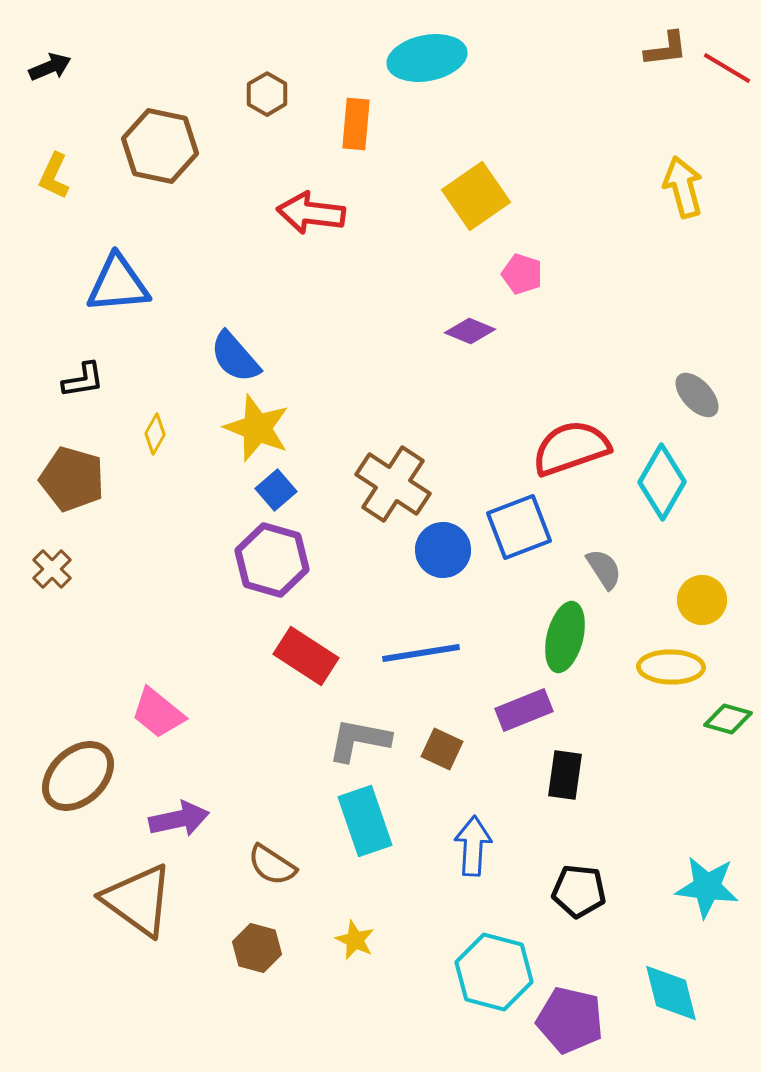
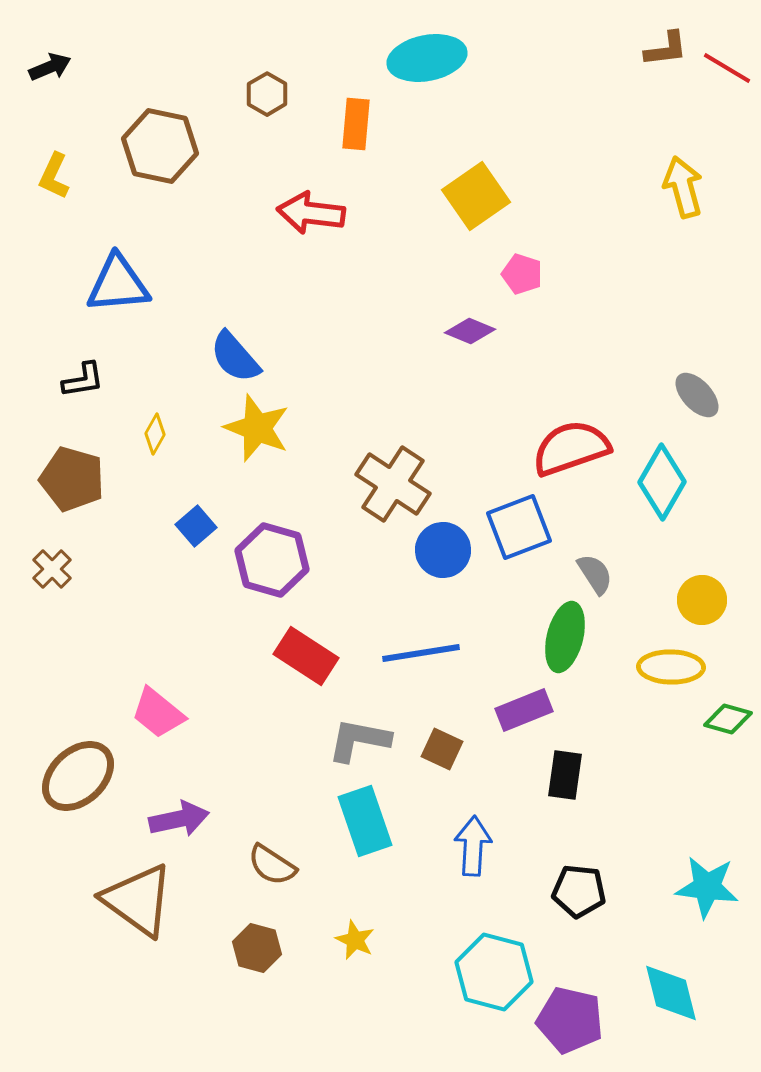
blue square at (276, 490): moved 80 px left, 36 px down
gray semicircle at (604, 569): moved 9 px left, 5 px down
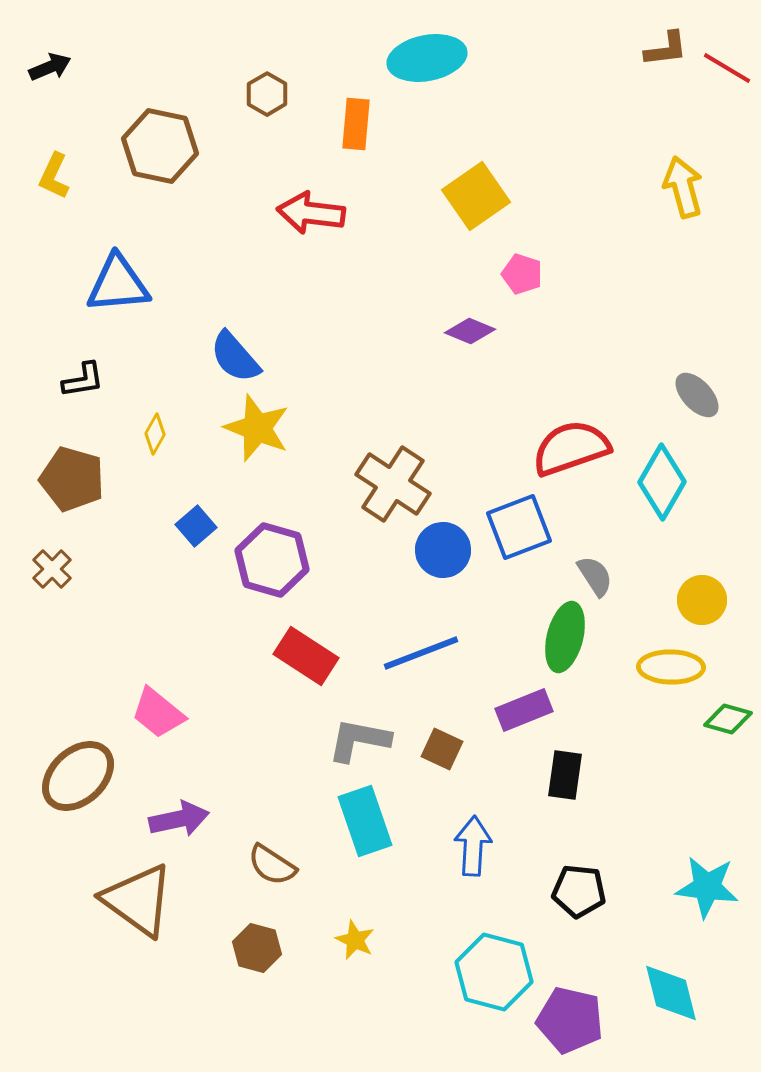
gray semicircle at (595, 574): moved 2 px down
blue line at (421, 653): rotated 12 degrees counterclockwise
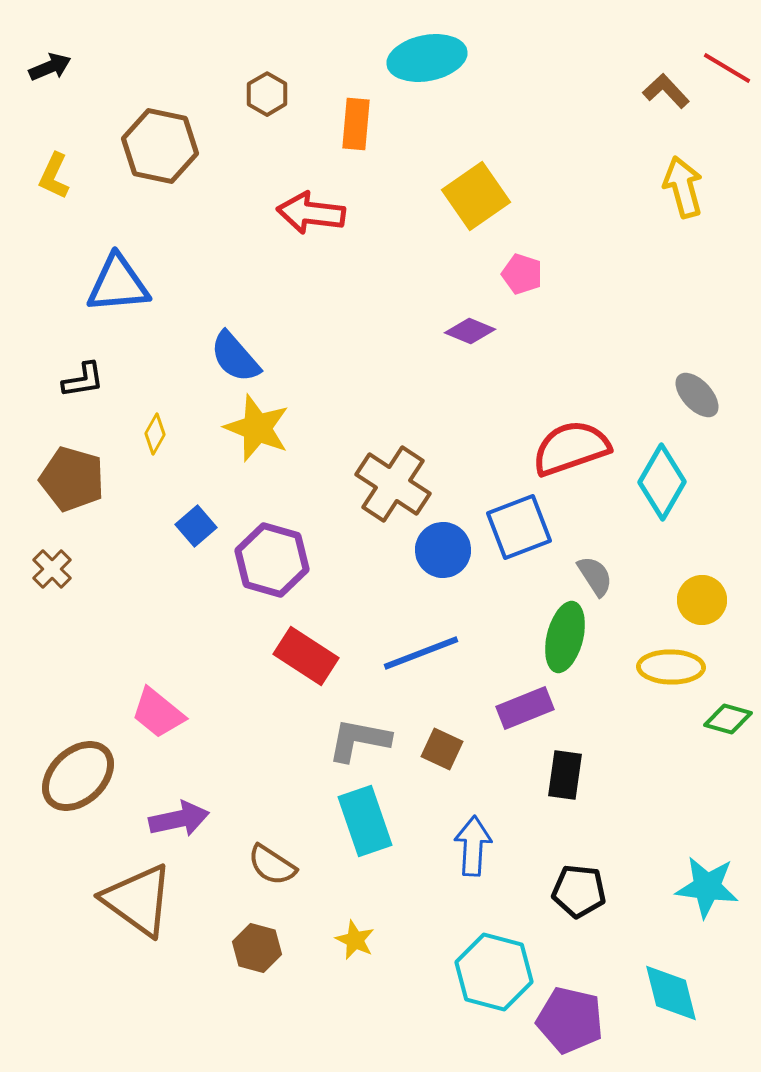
brown L-shape at (666, 49): moved 42 px down; rotated 126 degrees counterclockwise
purple rectangle at (524, 710): moved 1 px right, 2 px up
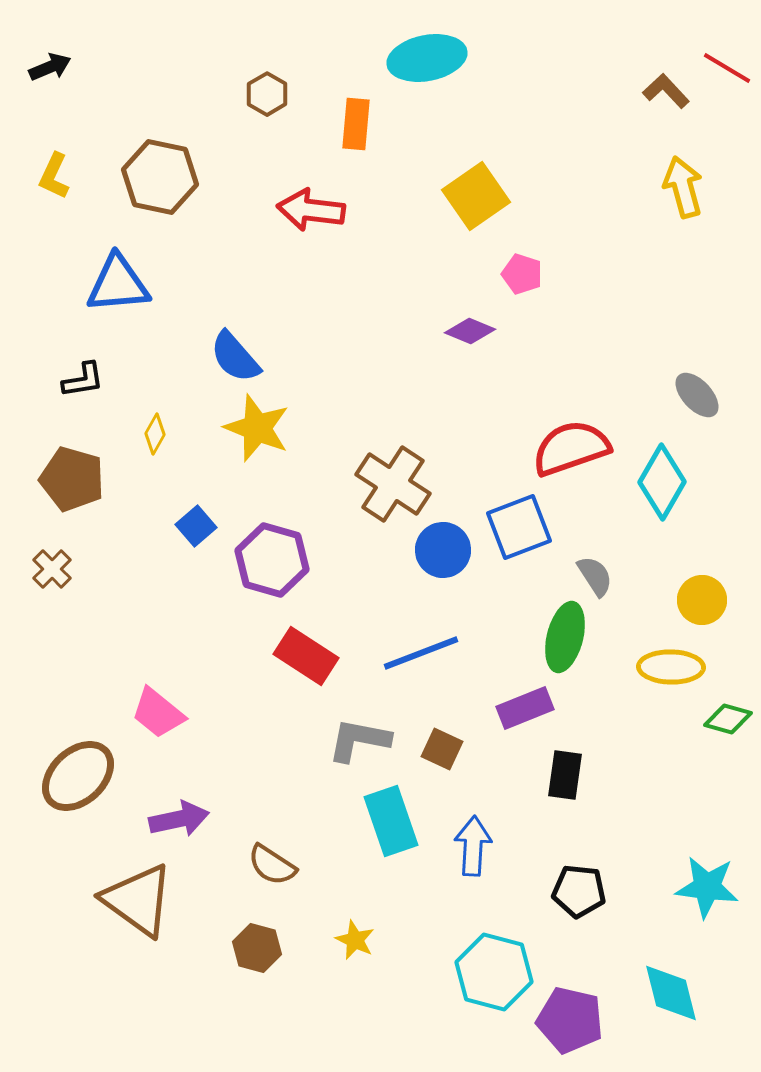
brown hexagon at (160, 146): moved 31 px down
red arrow at (311, 213): moved 3 px up
cyan rectangle at (365, 821): moved 26 px right
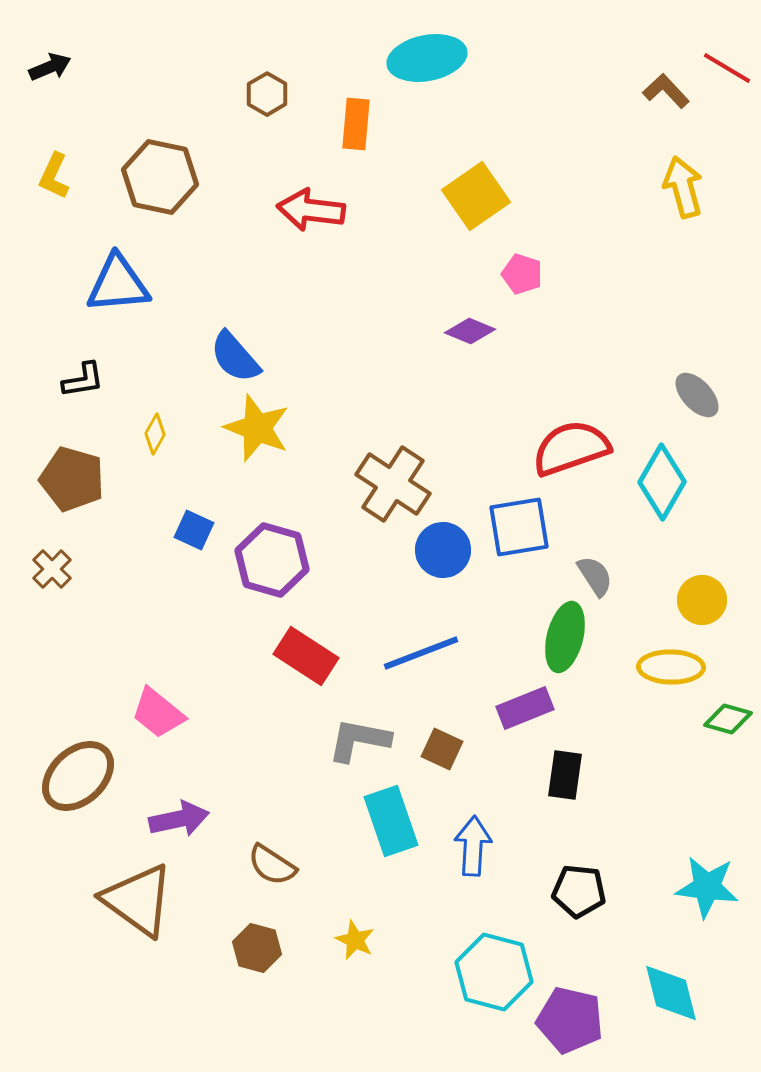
blue square at (196, 526): moved 2 px left, 4 px down; rotated 24 degrees counterclockwise
blue square at (519, 527): rotated 12 degrees clockwise
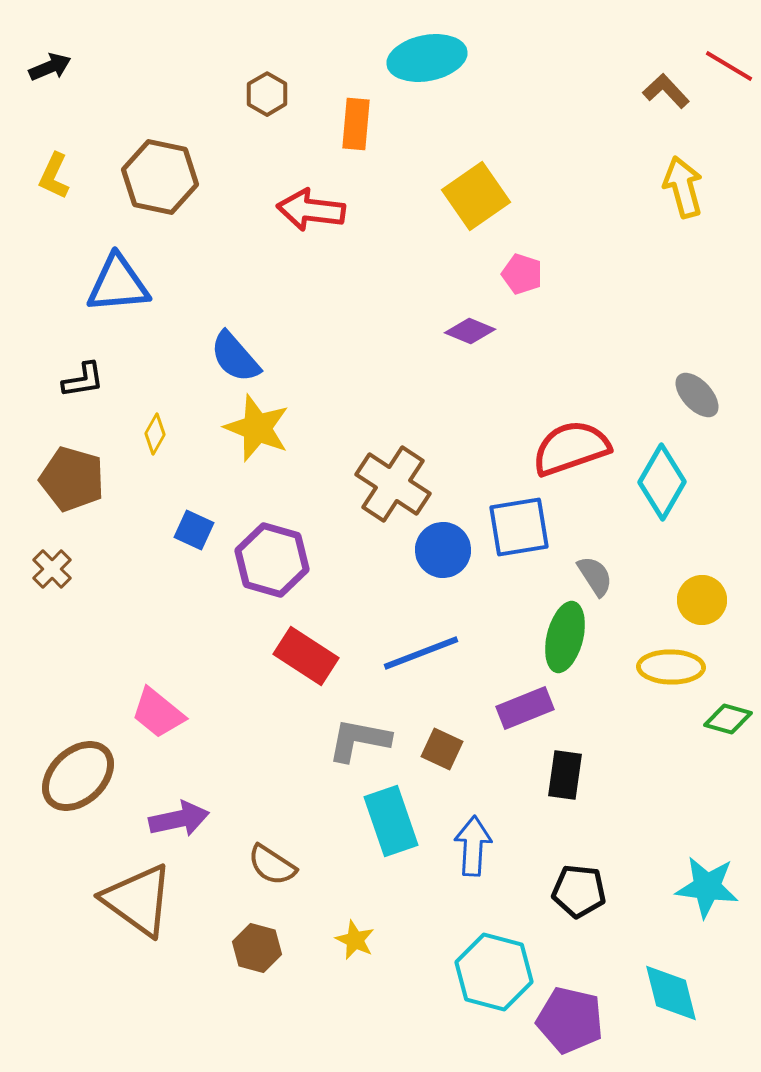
red line at (727, 68): moved 2 px right, 2 px up
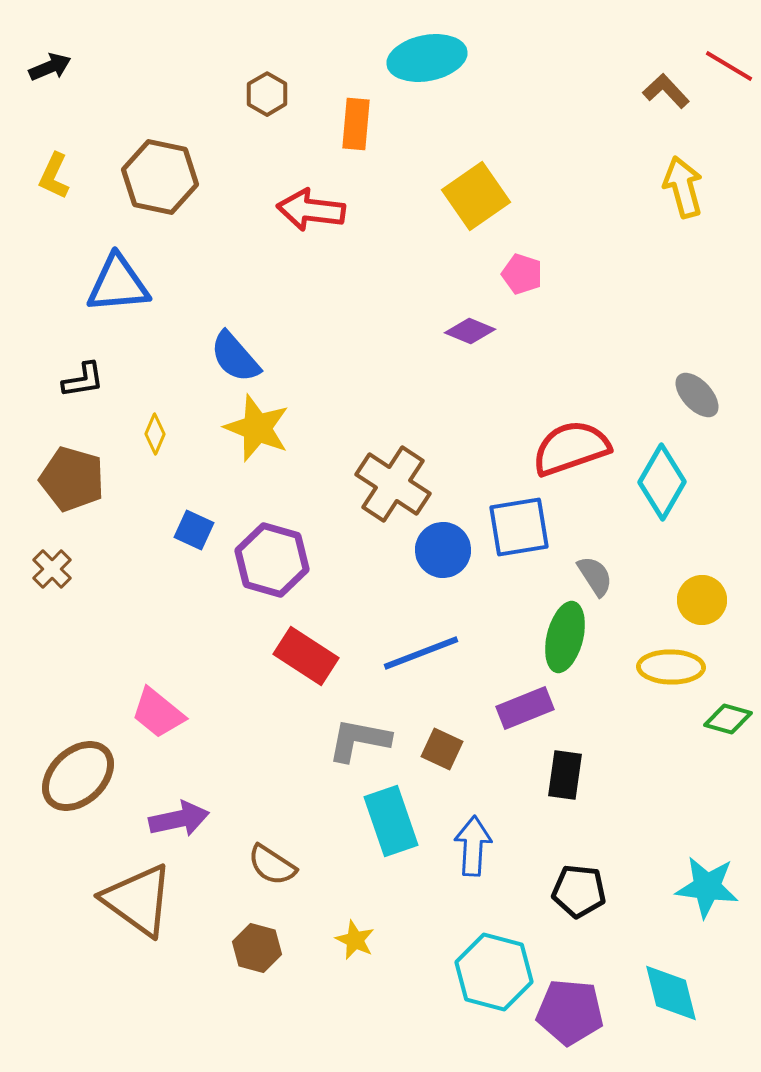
yellow diamond at (155, 434): rotated 6 degrees counterclockwise
purple pentagon at (570, 1020): moved 8 px up; rotated 8 degrees counterclockwise
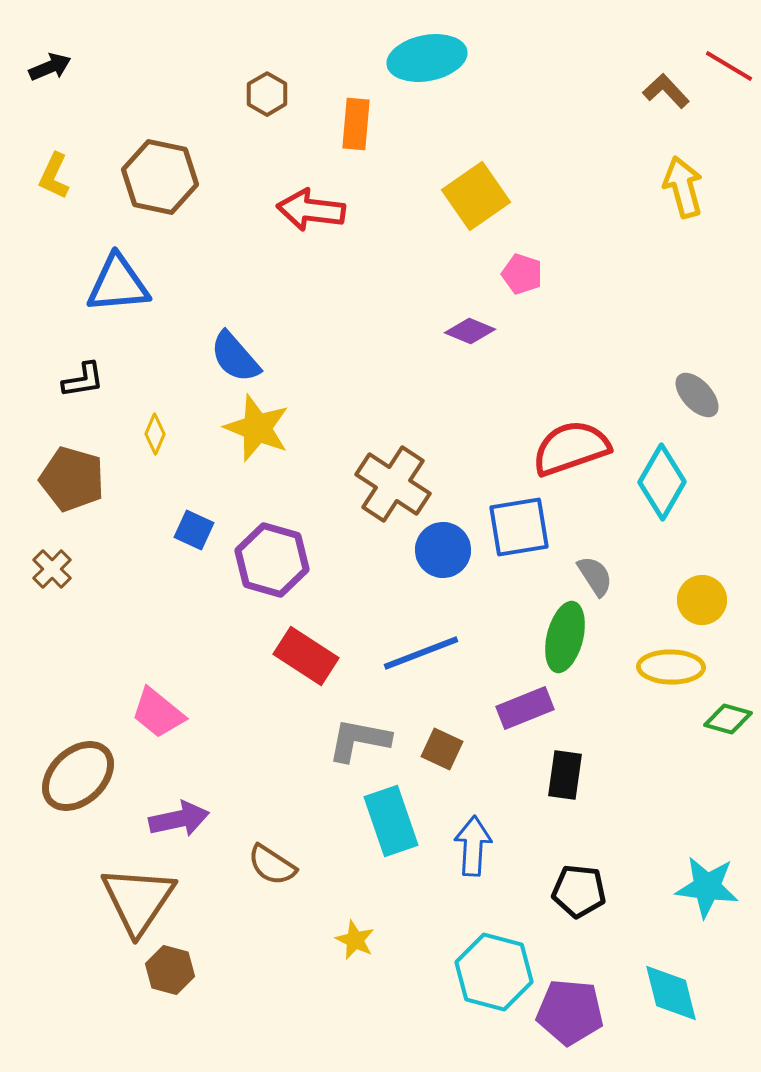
brown triangle at (138, 900): rotated 28 degrees clockwise
brown hexagon at (257, 948): moved 87 px left, 22 px down
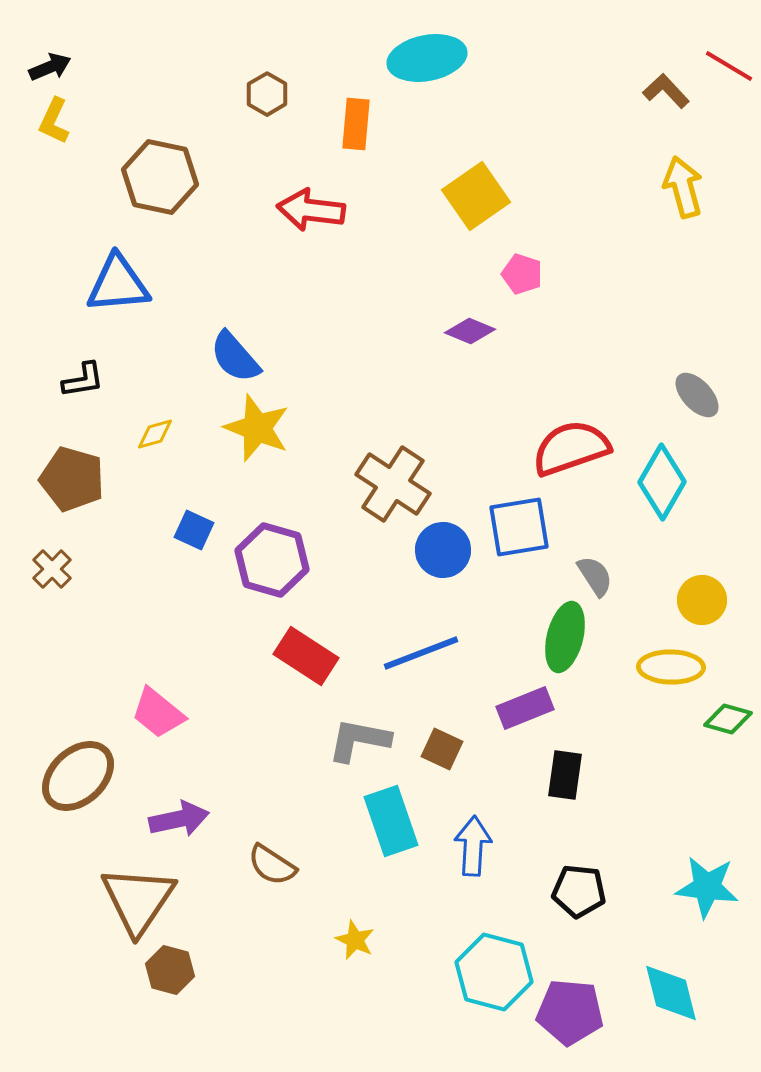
yellow L-shape at (54, 176): moved 55 px up
yellow diamond at (155, 434): rotated 51 degrees clockwise
